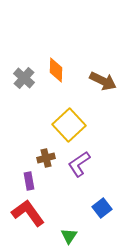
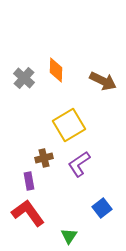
yellow square: rotated 12 degrees clockwise
brown cross: moved 2 px left
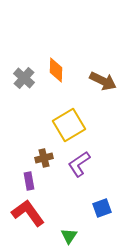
blue square: rotated 18 degrees clockwise
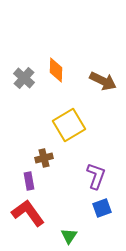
purple L-shape: moved 17 px right, 12 px down; rotated 144 degrees clockwise
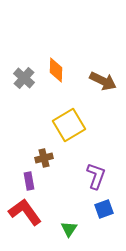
blue square: moved 2 px right, 1 px down
red L-shape: moved 3 px left, 1 px up
green triangle: moved 7 px up
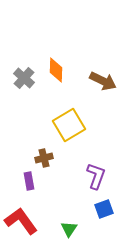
red L-shape: moved 4 px left, 9 px down
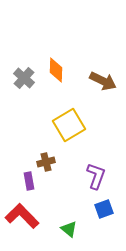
brown cross: moved 2 px right, 4 px down
red L-shape: moved 1 px right, 5 px up; rotated 8 degrees counterclockwise
green triangle: rotated 24 degrees counterclockwise
